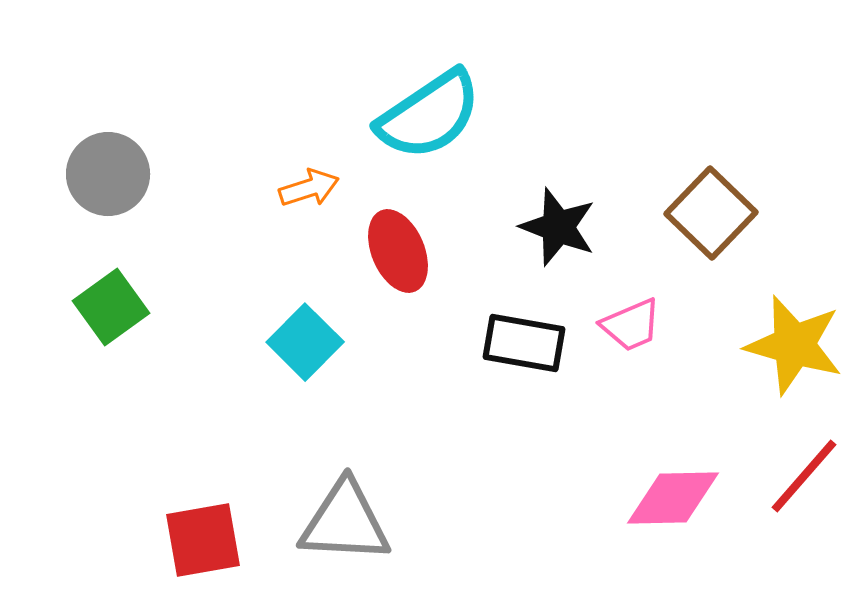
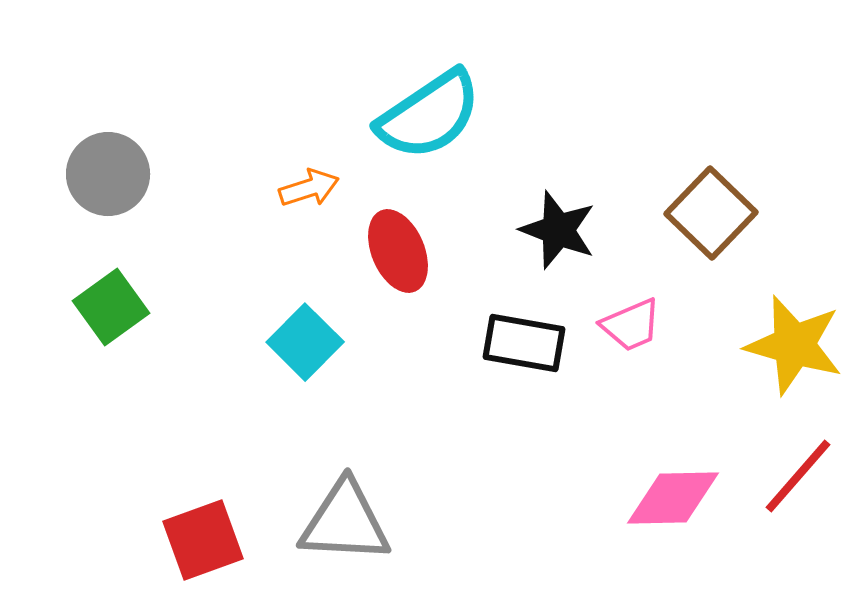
black star: moved 3 px down
red line: moved 6 px left
red square: rotated 10 degrees counterclockwise
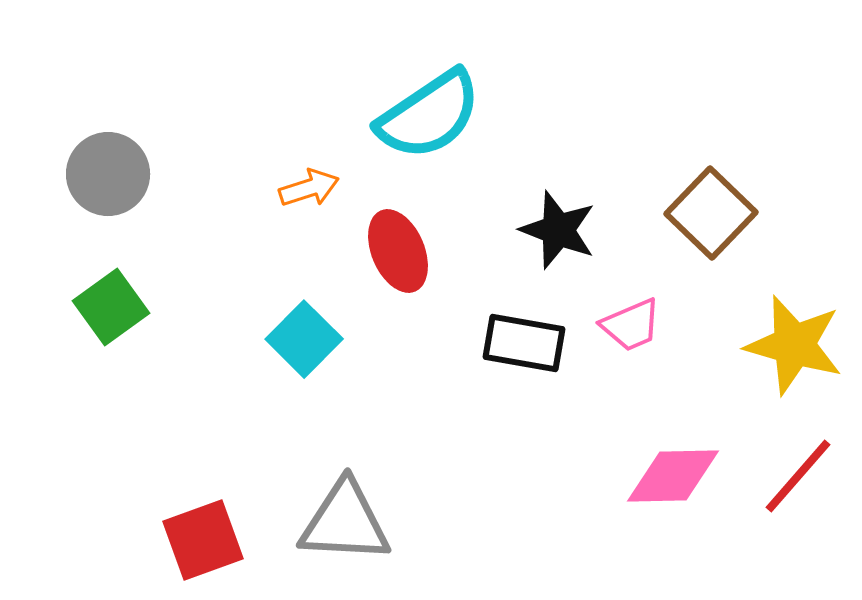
cyan square: moved 1 px left, 3 px up
pink diamond: moved 22 px up
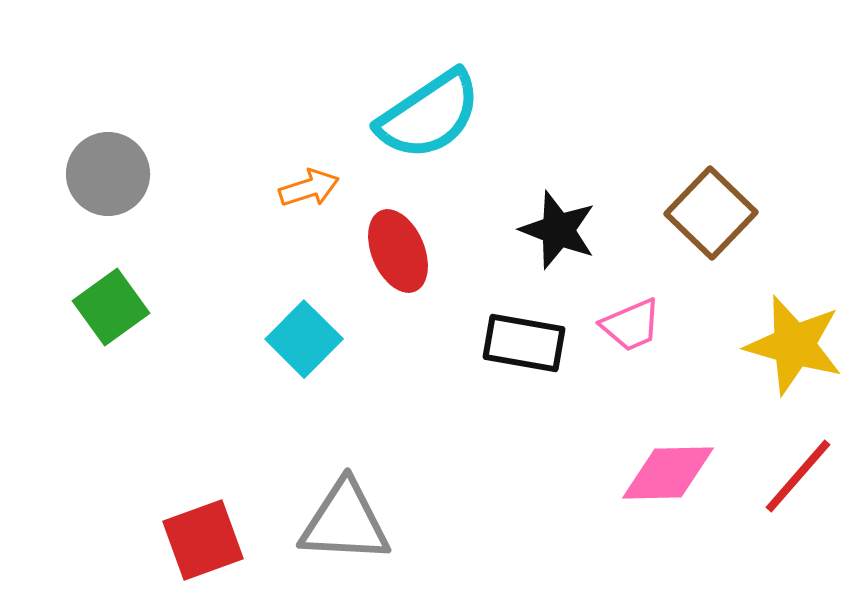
pink diamond: moved 5 px left, 3 px up
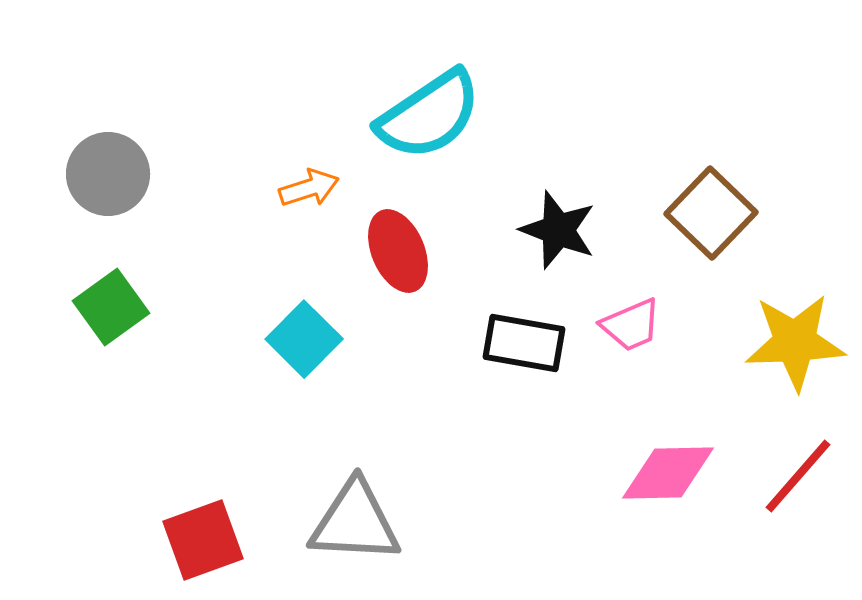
yellow star: moved 1 px right, 3 px up; rotated 18 degrees counterclockwise
gray triangle: moved 10 px right
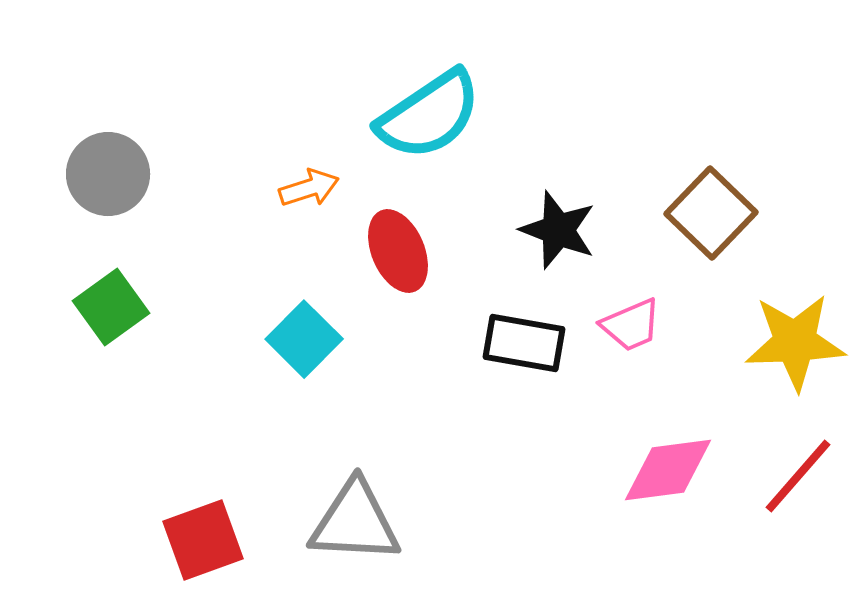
pink diamond: moved 3 px up; rotated 6 degrees counterclockwise
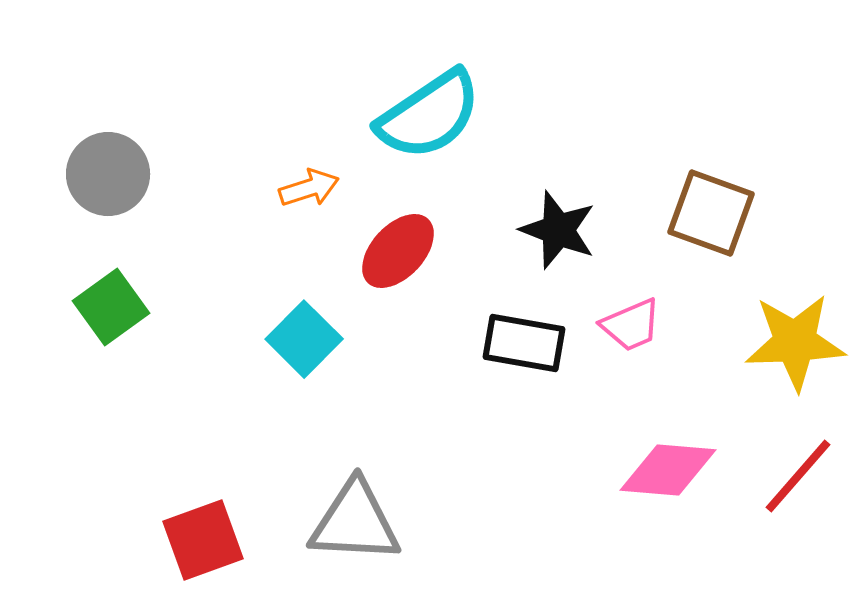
brown square: rotated 24 degrees counterclockwise
red ellipse: rotated 66 degrees clockwise
pink diamond: rotated 12 degrees clockwise
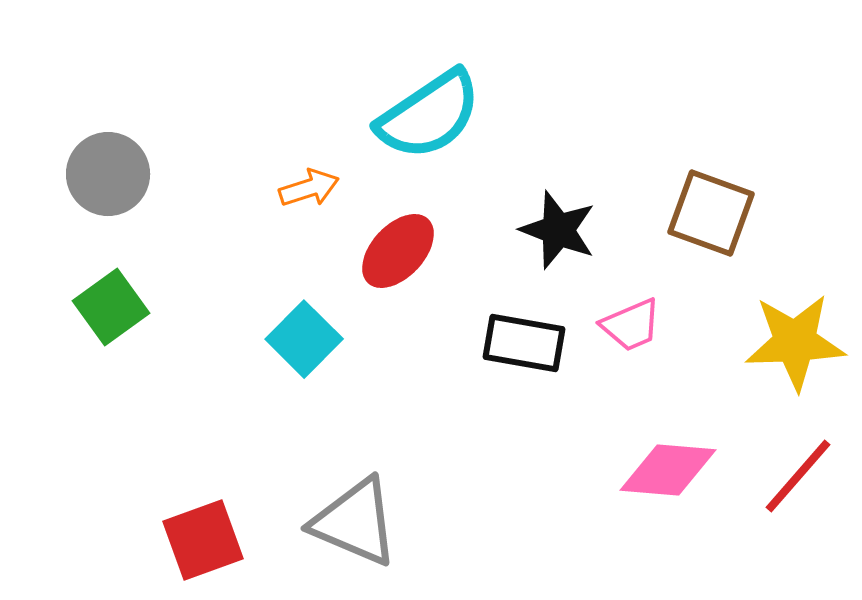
gray triangle: rotated 20 degrees clockwise
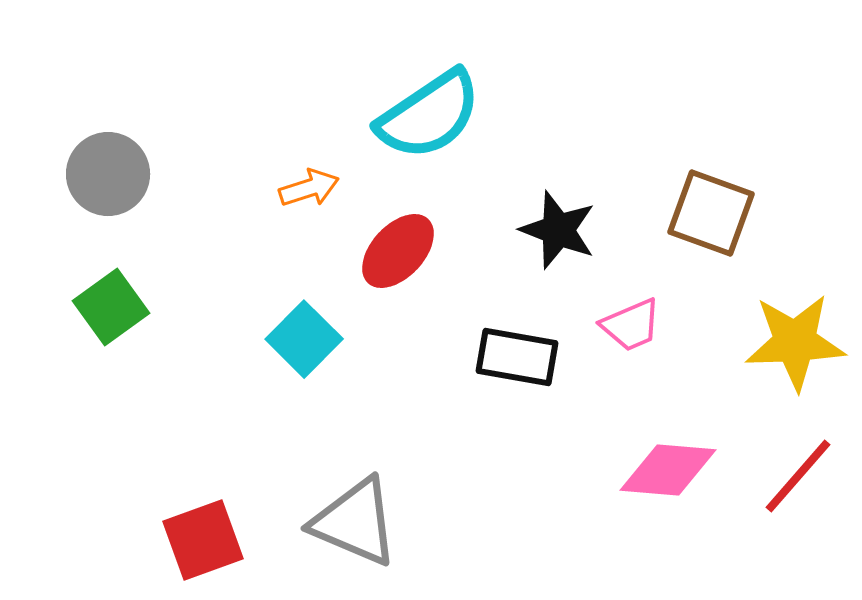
black rectangle: moved 7 px left, 14 px down
